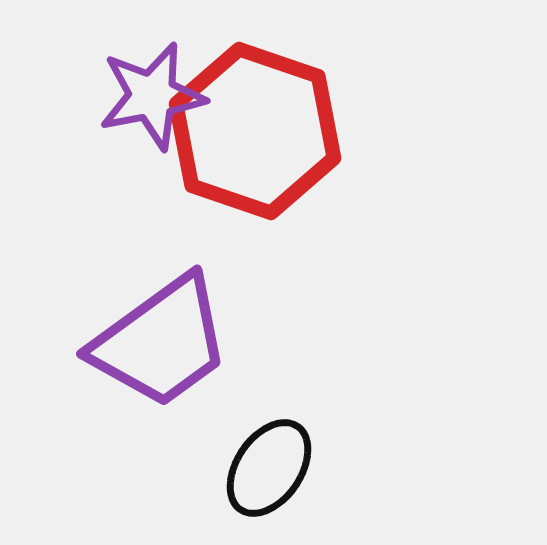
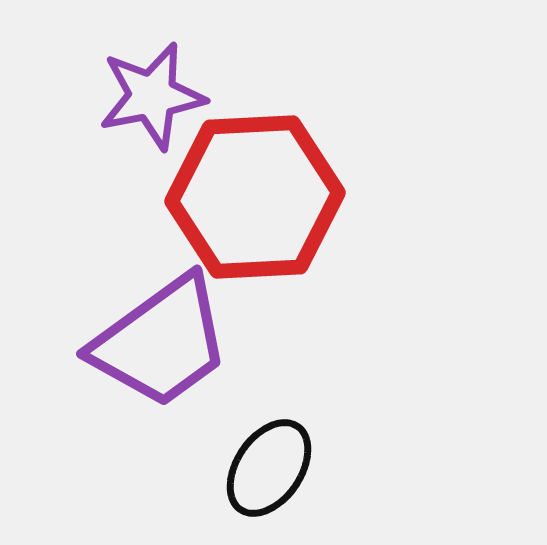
red hexagon: moved 66 px down; rotated 22 degrees counterclockwise
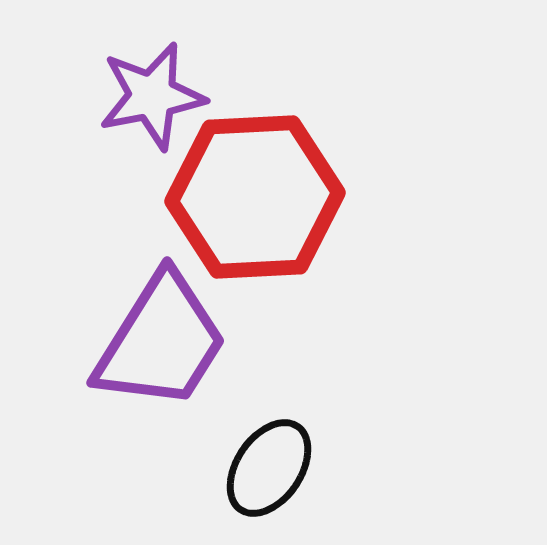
purple trapezoid: rotated 22 degrees counterclockwise
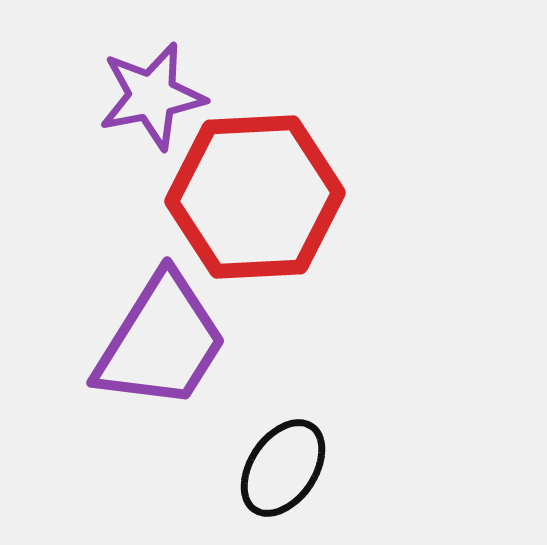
black ellipse: moved 14 px right
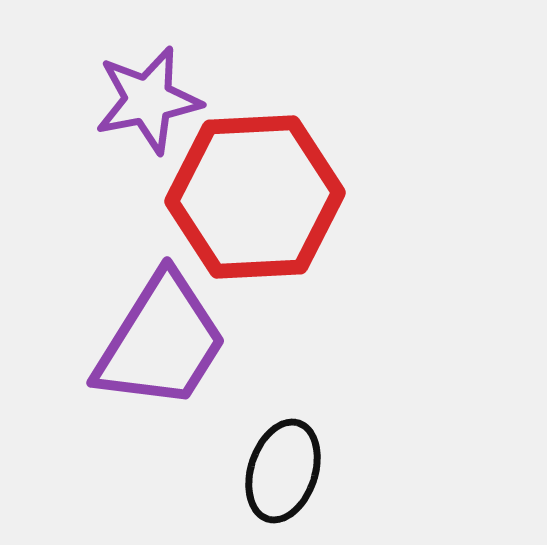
purple star: moved 4 px left, 4 px down
black ellipse: moved 3 px down; rotated 16 degrees counterclockwise
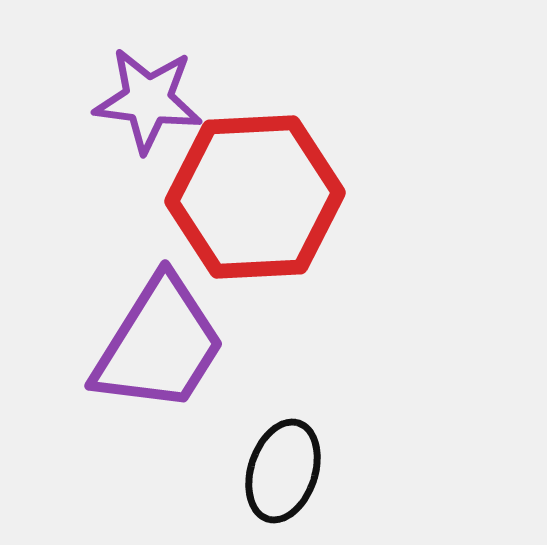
purple star: rotated 18 degrees clockwise
purple trapezoid: moved 2 px left, 3 px down
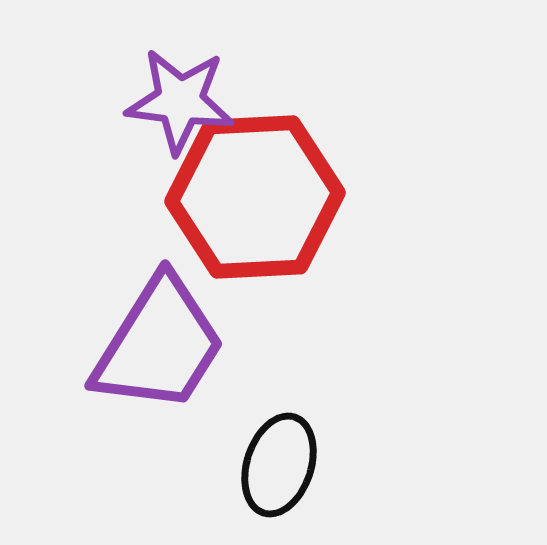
purple star: moved 32 px right, 1 px down
black ellipse: moved 4 px left, 6 px up
